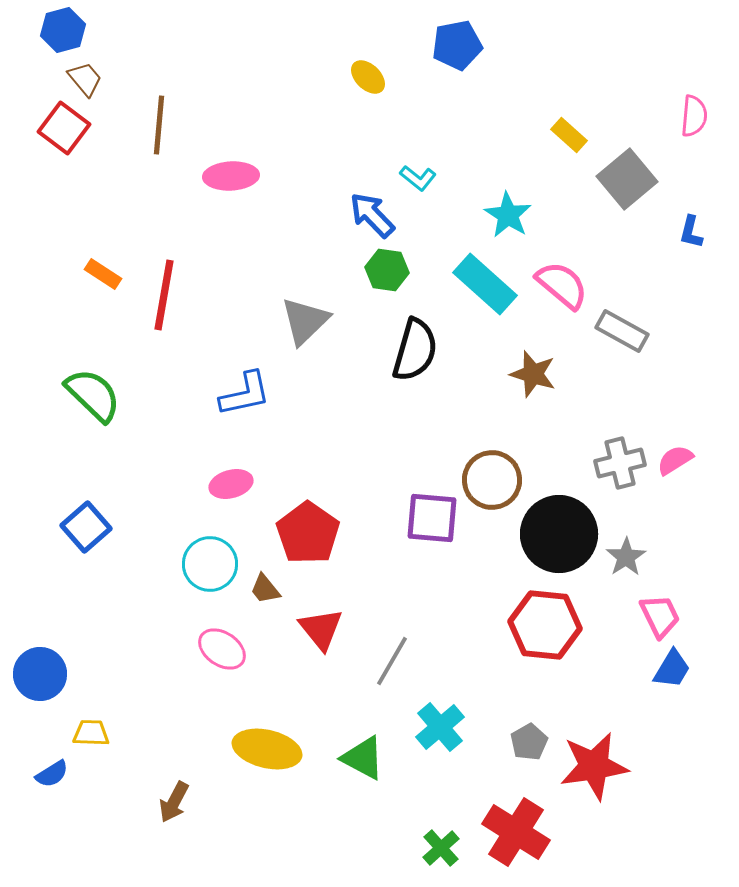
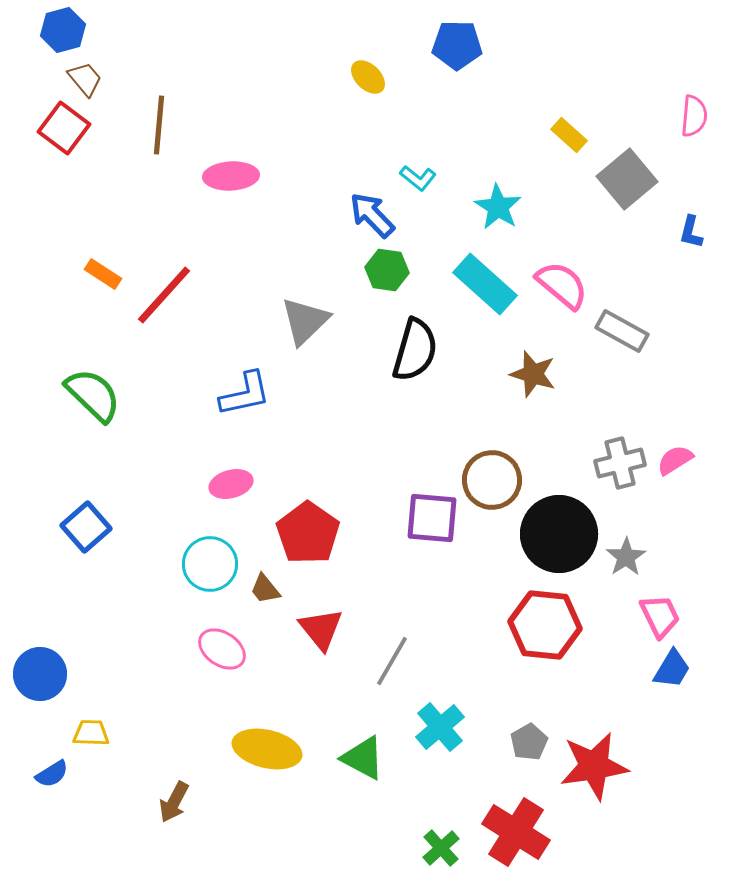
blue pentagon at (457, 45): rotated 12 degrees clockwise
cyan star at (508, 215): moved 10 px left, 8 px up
red line at (164, 295): rotated 32 degrees clockwise
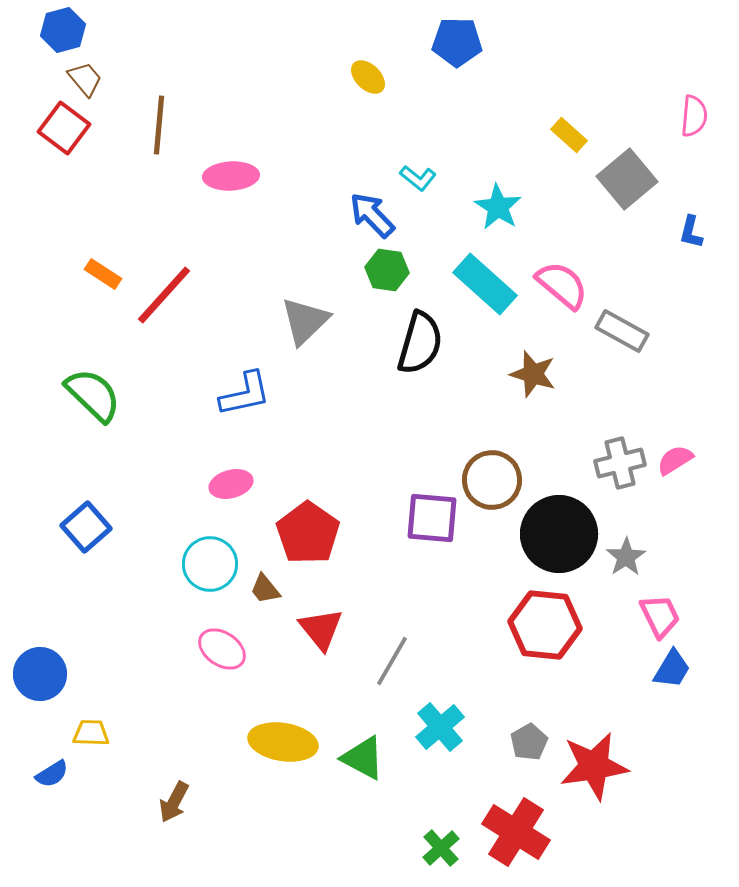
blue pentagon at (457, 45): moved 3 px up
black semicircle at (415, 350): moved 5 px right, 7 px up
yellow ellipse at (267, 749): moved 16 px right, 7 px up; rotated 4 degrees counterclockwise
